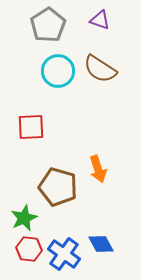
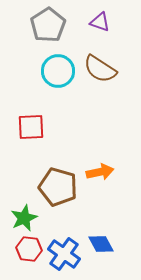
purple triangle: moved 2 px down
orange arrow: moved 2 px right, 3 px down; rotated 84 degrees counterclockwise
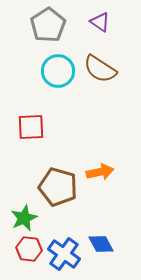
purple triangle: rotated 15 degrees clockwise
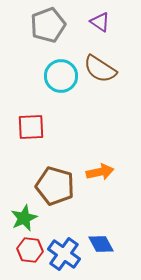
gray pentagon: rotated 12 degrees clockwise
cyan circle: moved 3 px right, 5 px down
brown pentagon: moved 3 px left, 1 px up
red hexagon: moved 1 px right, 1 px down
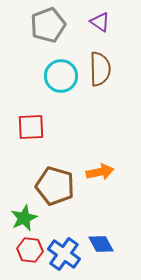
brown semicircle: rotated 124 degrees counterclockwise
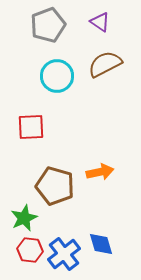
brown semicircle: moved 5 px right, 5 px up; rotated 116 degrees counterclockwise
cyan circle: moved 4 px left
blue diamond: rotated 12 degrees clockwise
blue cross: rotated 16 degrees clockwise
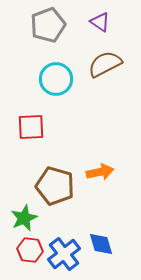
cyan circle: moved 1 px left, 3 px down
